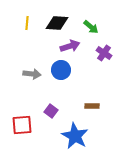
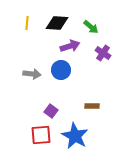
purple cross: moved 1 px left
red square: moved 19 px right, 10 px down
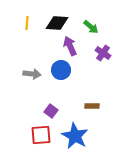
purple arrow: rotated 96 degrees counterclockwise
